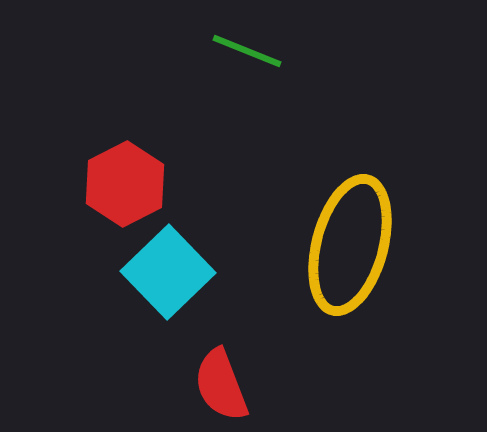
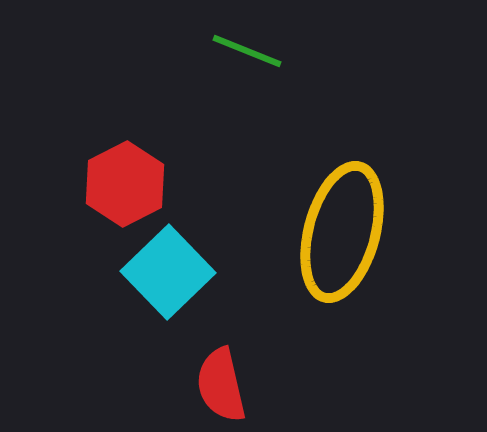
yellow ellipse: moved 8 px left, 13 px up
red semicircle: rotated 8 degrees clockwise
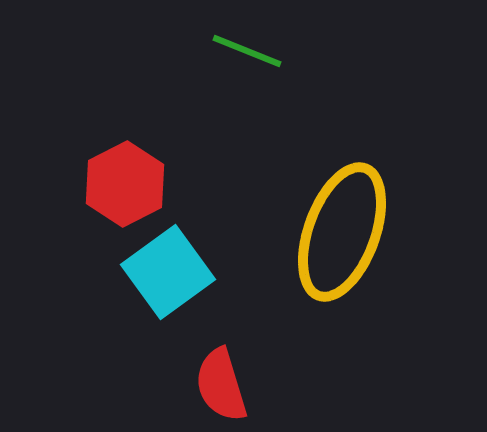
yellow ellipse: rotated 5 degrees clockwise
cyan square: rotated 8 degrees clockwise
red semicircle: rotated 4 degrees counterclockwise
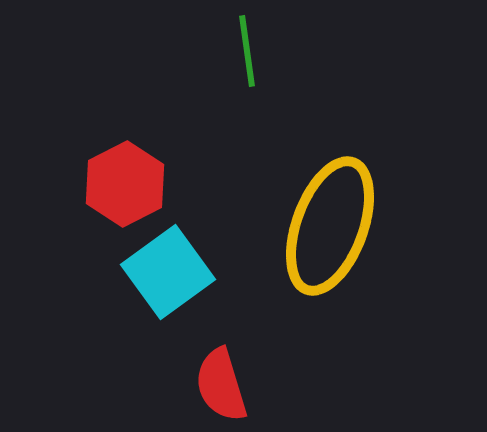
green line: rotated 60 degrees clockwise
yellow ellipse: moved 12 px left, 6 px up
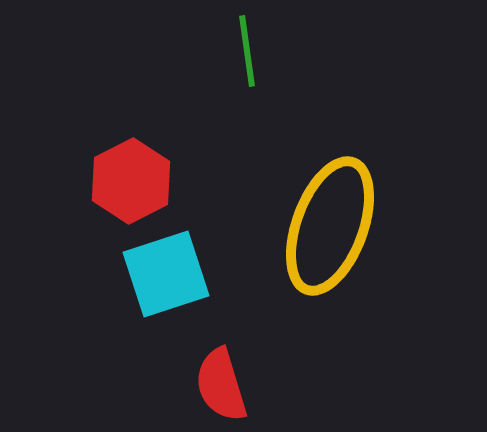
red hexagon: moved 6 px right, 3 px up
cyan square: moved 2 px left, 2 px down; rotated 18 degrees clockwise
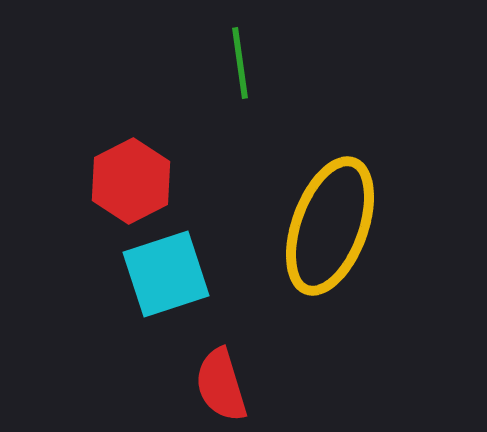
green line: moved 7 px left, 12 px down
